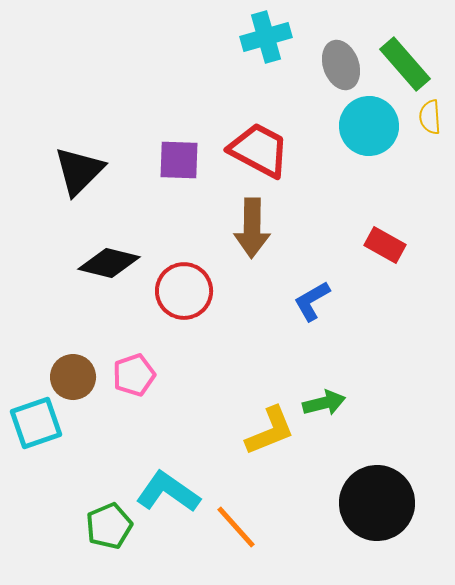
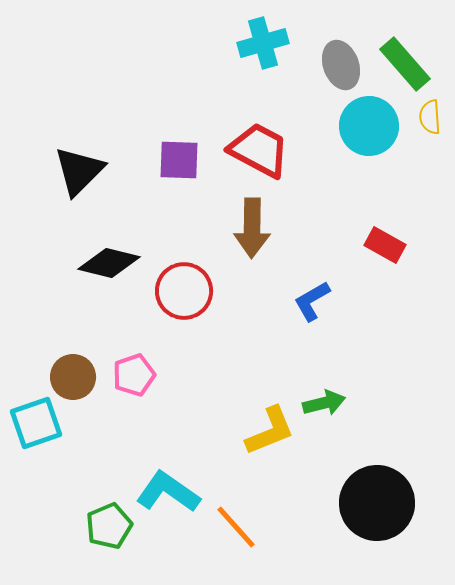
cyan cross: moved 3 px left, 6 px down
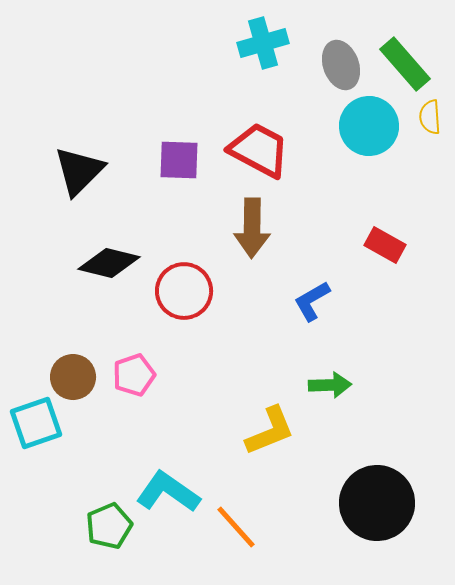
green arrow: moved 6 px right, 18 px up; rotated 12 degrees clockwise
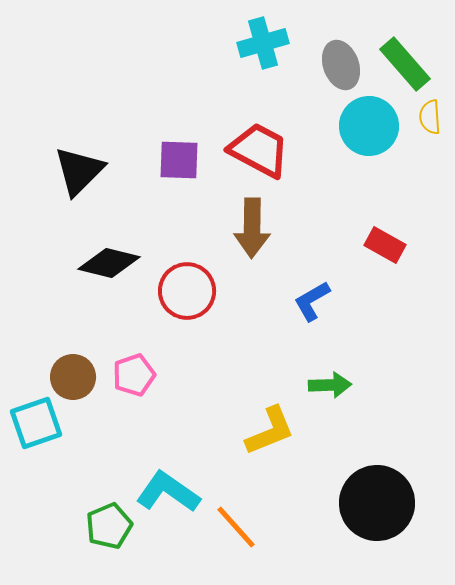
red circle: moved 3 px right
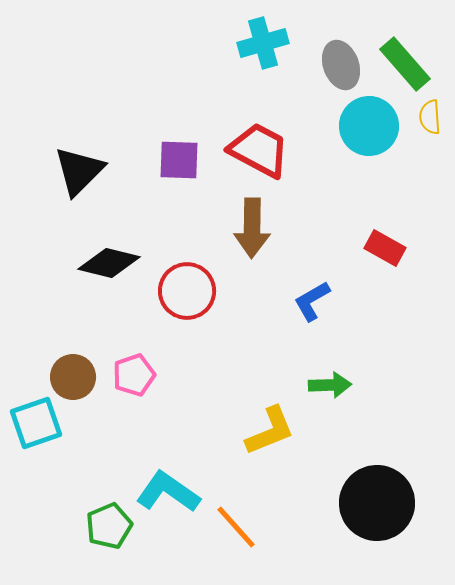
red rectangle: moved 3 px down
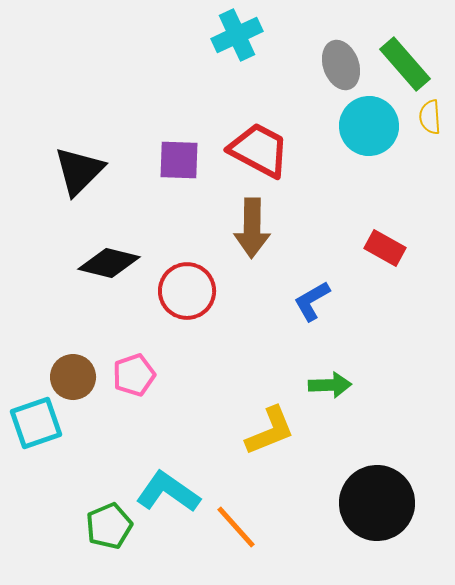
cyan cross: moved 26 px left, 8 px up; rotated 9 degrees counterclockwise
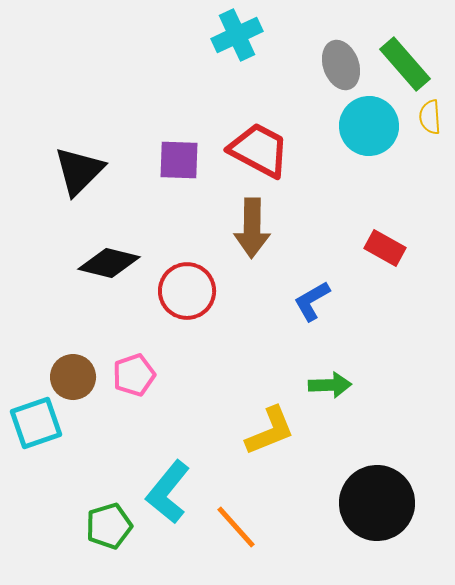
cyan L-shape: rotated 86 degrees counterclockwise
green pentagon: rotated 6 degrees clockwise
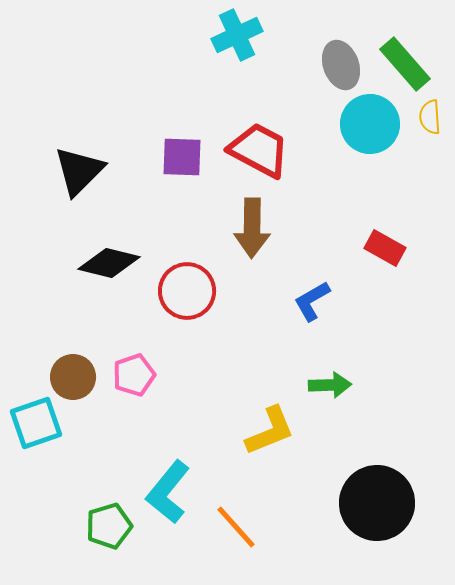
cyan circle: moved 1 px right, 2 px up
purple square: moved 3 px right, 3 px up
